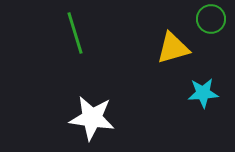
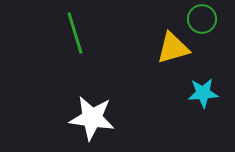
green circle: moved 9 px left
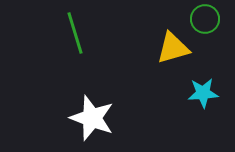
green circle: moved 3 px right
white star: rotated 12 degrees clockwise
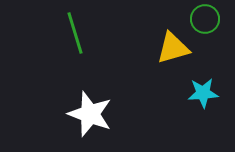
white star: moved 2 px left, 4 px up
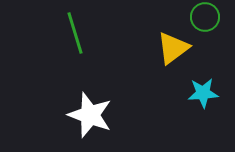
green circle: moved 2 px up
yellow triangle: rotated 21 degrees counterclockwise
white star: moved 1 px down
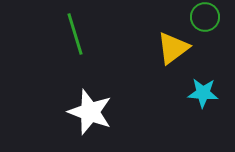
green line: moved 1 px down
cyan star: rotated 8 degrees clockwise
white star: moved 3 px up
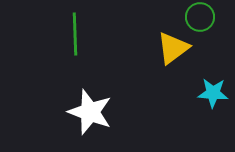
green circle: moved 5 px left
green line: rotated 15 degrees clockwise
cyan star: moved 10 px right
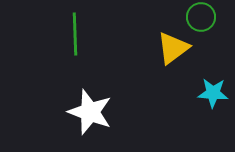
green circle: moved 1 px right
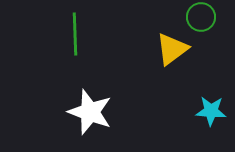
yellow triangle: moved 1 px left, 1 px down
cyan star: moved 2 px left, 18 px down
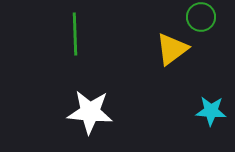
white star: rotated 15 degrees counterclockwise
